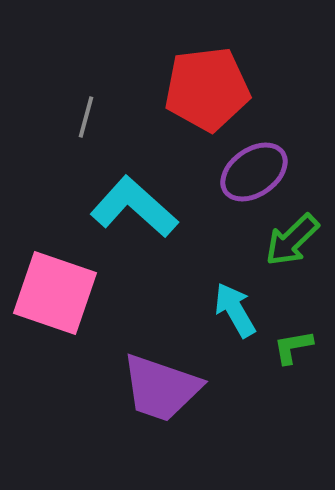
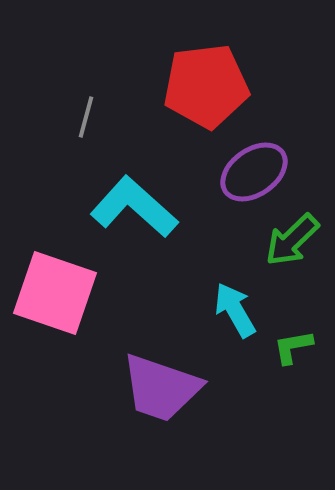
red pentagon: moved 1 px left, 3 px up
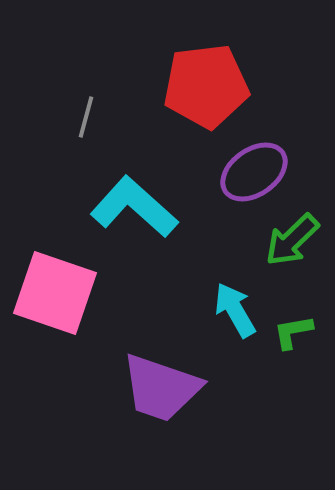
green L-shape: moved 15 px up
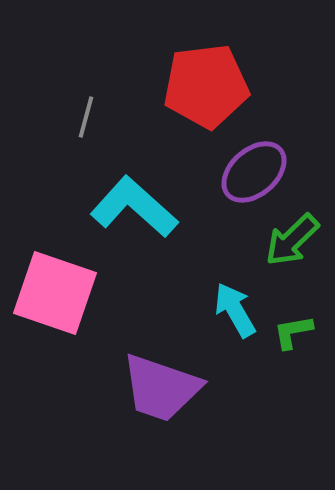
purple ellipse: rotated 6 degrees counterclockwise
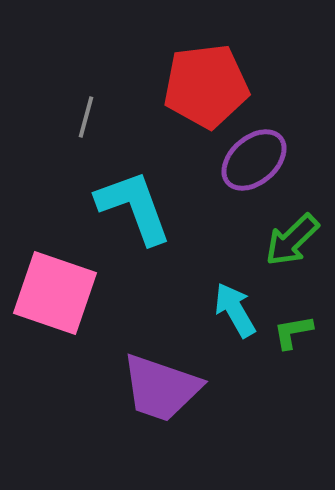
purple ellipse: moved 12 px up
cyan L-shape: rotated 28 degrees clockwise
